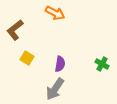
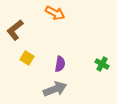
gray arrow: rotated 145 degrees counterclockwise
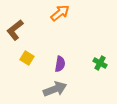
orange arrow: moved 5 px right; rotated 66 degrees counterclockwise
green cross: moved 2 px left, 1 px up
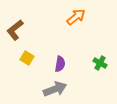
orange arrow: moved 16 px right, 4 px down
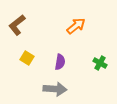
orange arrow: moved 9 px down
brown L-shape: moved 2 px right, 5 px up
purple semicircle: moved 2 px up
gray arrow: rotated 25 degrees clockwise
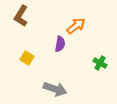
brown L-shape: moved 4 px right, 9 px up; rotated 20 degrees counterclockwise
purple semicircle: moved 18 px up
gray arrow: rotated 15 degrees clockwise
